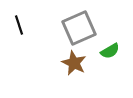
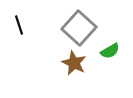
gray square: rotated 24 degrees counterclockwise
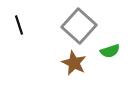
gray square: moved 2 px up
green semicircle: rotated 12 degrees clockwise
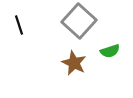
gray square: moved 5 px up
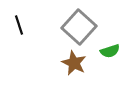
gray square: moved 6 px down
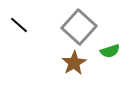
black line: rotated 30 degrees counterclockwise
brown star: rotated 15 degrees clockwise
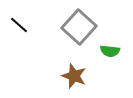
green semicircle: rotated 24 degrees clockwise
brown star: moved 13 px down; rotated 20 degrees counterclockwise
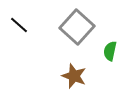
gray square: moved 2 px left
green semicircle: rotated 96 degrees clockwise
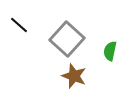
gray square: moved 10 px left, 12 px down
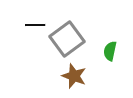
black line: moved 16 px right; rotated 42 degrees counterclockwise
gray square: rotated 12 degrees clockwise
